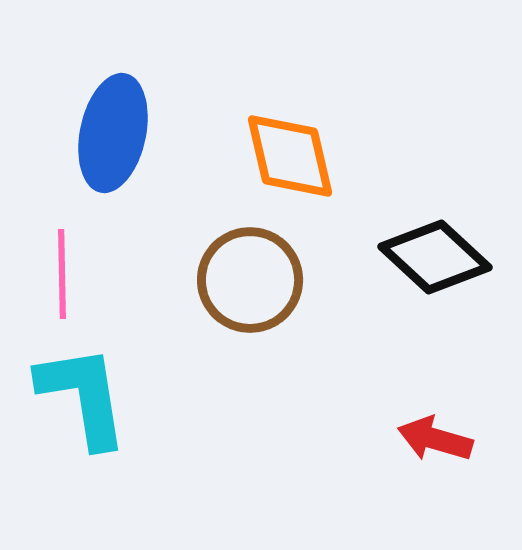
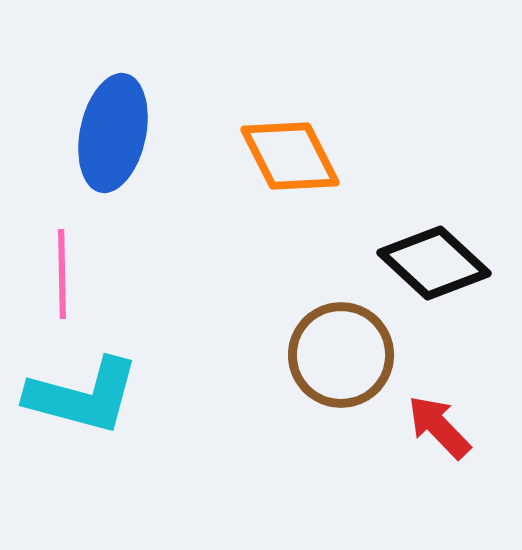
orange diamond: rotated 14 degrees counterclockwise
black diamond: moved 1 px left, 6 px down
brown circle: moved 91 px right, 75 px down
cyan L-shape: rotated 114 degrees clockwise
red arrow: moved 4 px right, 12 px up; rotated 30 degrees clockwise
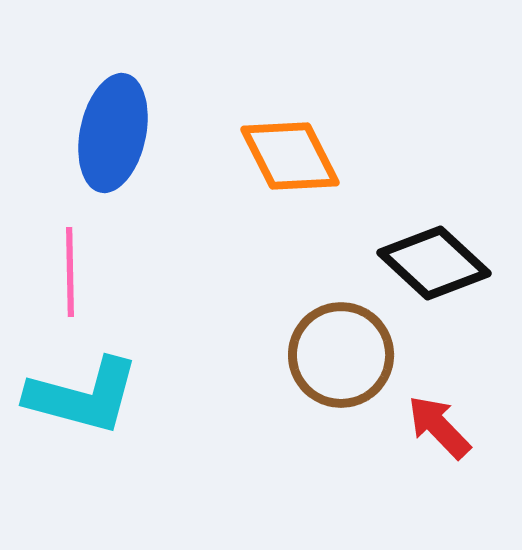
pink line: moved 8 px right, 2 px up
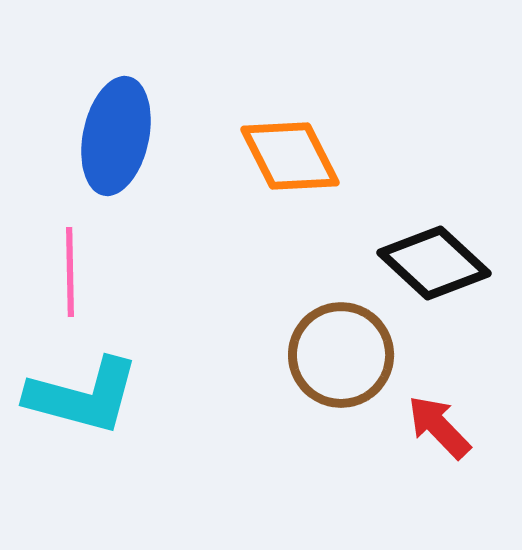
blue ellipse: moved 3 px right, 3 px down
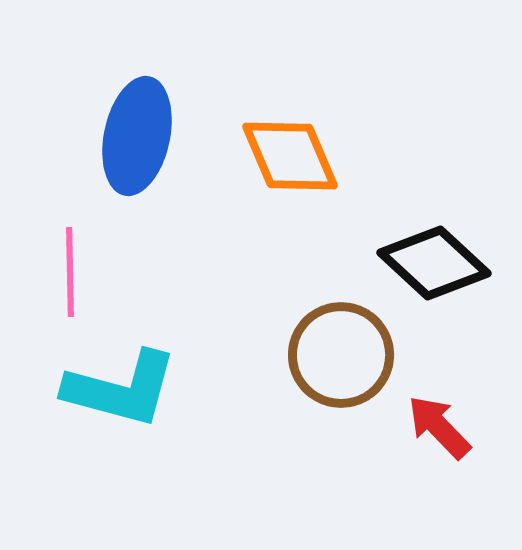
blue ellipse: moved 21 px right
orange diamond: rotated 4 degrees clockwise
cyan L-shape: moved 38 px right, 7 px up
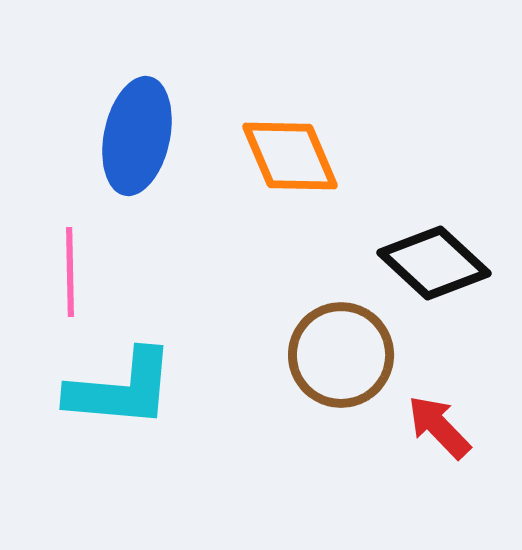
cyan L-shape: rotated 10 degrees counterclockwise
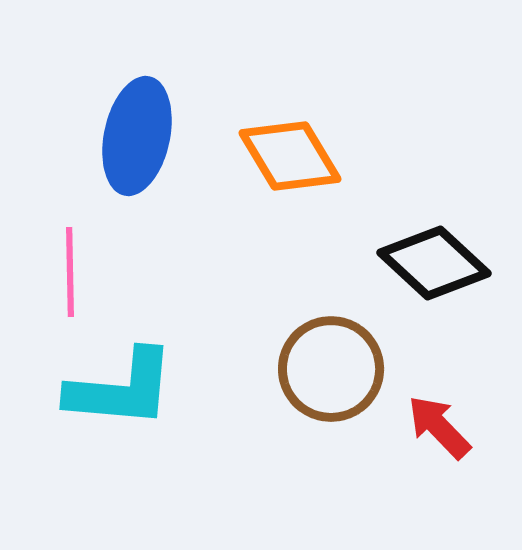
orange diamond: rotated 8 degrees counterclockwise
brown circle: moved 10 px left, 14 px down
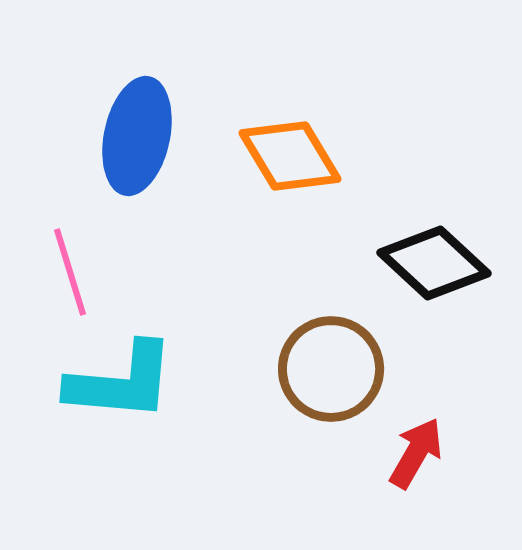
pink line: rotated 16 degrees counterclockwise
cyan L-shape: moved 7 px up
red arrow: moved 23 px left, 26 px down; rotated 74 degrees clockwise
